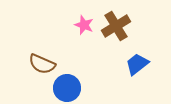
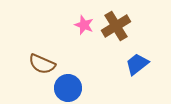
blue circle: moved 1 px right
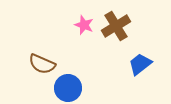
blue trapezoid: moved 3 px right
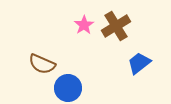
pink star: rotated 18 degrees clockwise
blue trapezoid: moved 1 px left, 1 px up
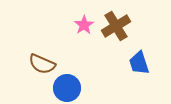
blue trapezoid: rotated 70 degrees counterclockwise
blue circle: moved 1 px left
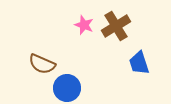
pink star: rotated 18 degrees counterclockwise
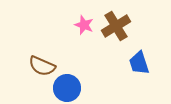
brown semicircle: moved 2 px down
